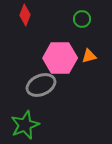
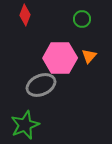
orange triangle: rotated 35 degrees counterclockwise
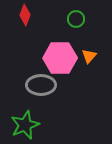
green circle: moved 6 px left
gray ellipse: rotated 24 degrees clockwise
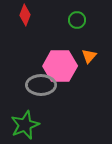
green circle: moved 1 px right, 1 px down
pink hexagon: moved 8 px down
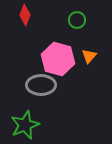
pink hexagon: moved 2 px left, 7 px up; rotated 16 degrees clockwise
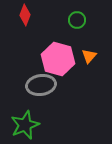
gray ellipse: rotated 8 degrees counterclockwise
